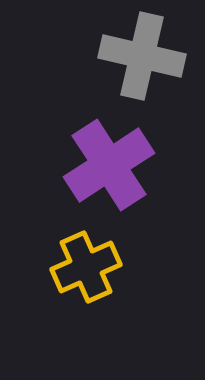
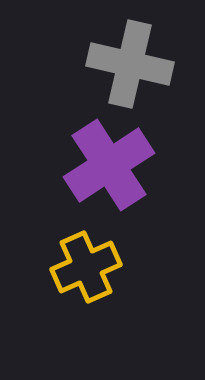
gray cross: moved 12 px left, 8 px down
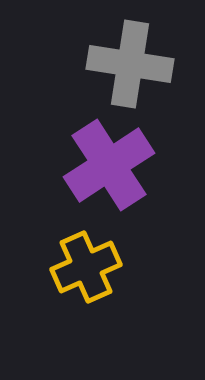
gray cross: rotated 4 degrees counterclockwise
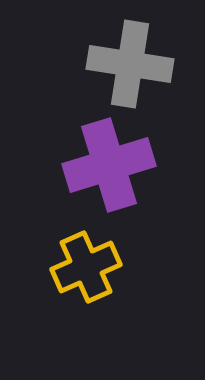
purple cross: rotated 16 degrees clockwise
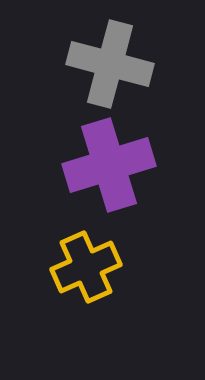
gray cross: moved 20 px left; rotated 6 degrees clockwise
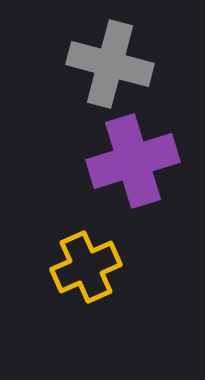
purple cross: moved 24 px right, 4 px up
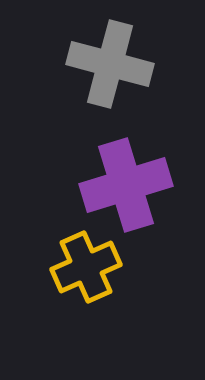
purple cross: moved 7 px left, 24 px down
